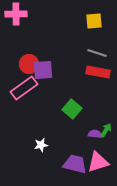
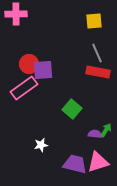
gray line: rotated 48 degrees clockwise
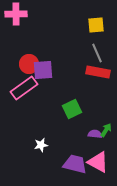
yellow square: moved 2 px right, 4 px down
green square: rotated 24 degrees clockwise
pink triangle: rotated 45 degrees clockwise
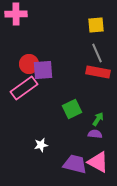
green arrow: moved 8 px left, 11 px up
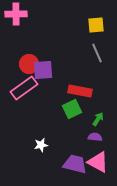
red rectangle: moved 18 px left, 19 px down
purple semicircle: moved 3 px down
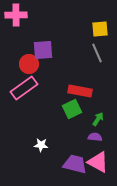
pink cross: moved 1 px down
yellow square: moved 4 px right, 4 px down
purple square: moved 20 px up
white star: rotated 16 degrees clockwise
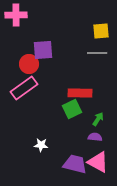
yellow square: moved 1 px right, 2 px down
gray line: rotated 66 degrees counterclockwise
red rectangle: moved 2 px down; rotated 10 degrees counterclockwise
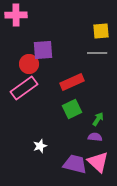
red rectangle: moved 8 px left, 11 px up; rotated 25 degrees counterclockwise
white star: moved 1 px left, 1 px down; rotated 24 degrees counterclockwise
pink triangle: rotated 15 degrees clockwise
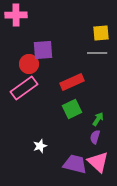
yellow square: moved 2 px down
purple semicircle: rotated 80 degrees counterclockwise
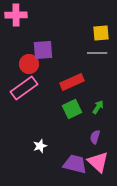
green arrow: moved 12 px up
